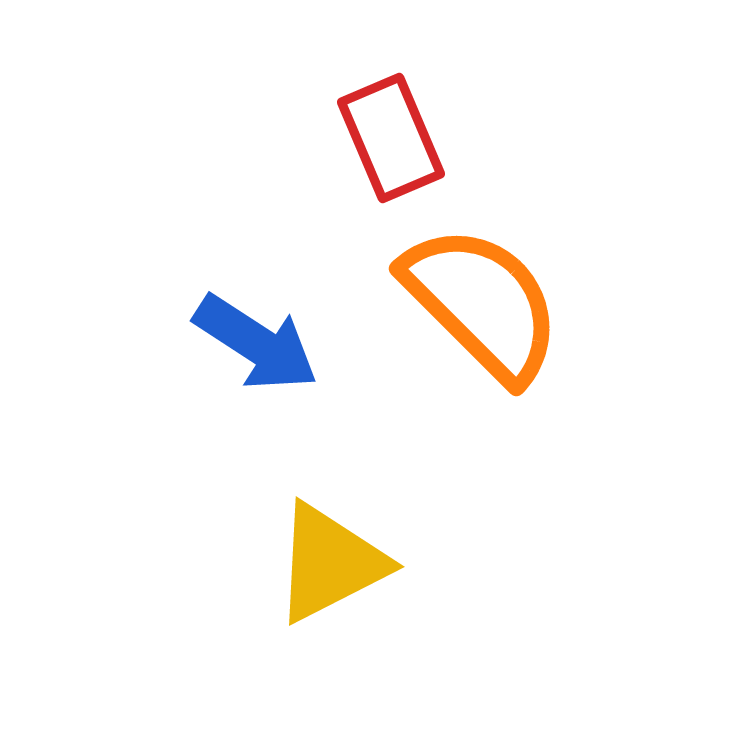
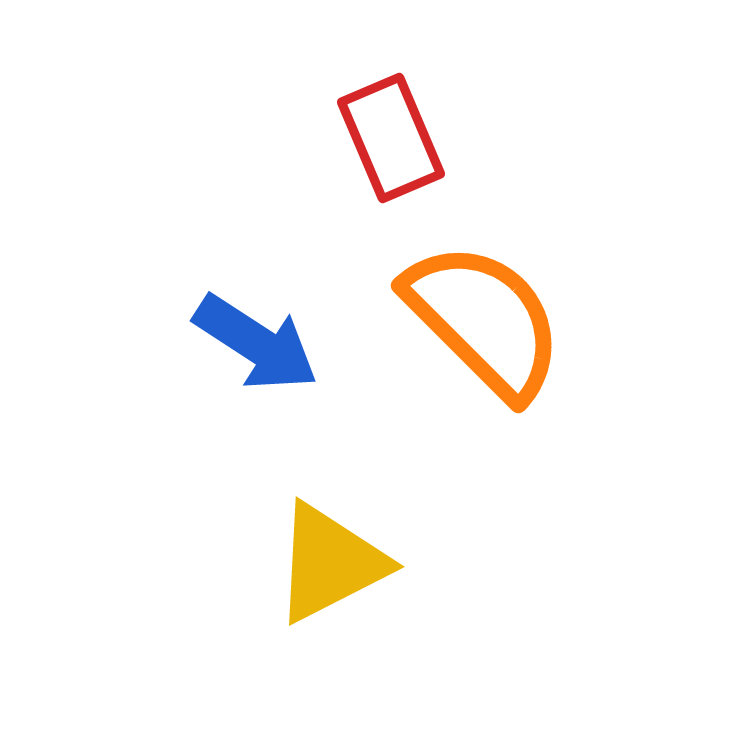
orange semicircle: moved 2 px right, 17 px down
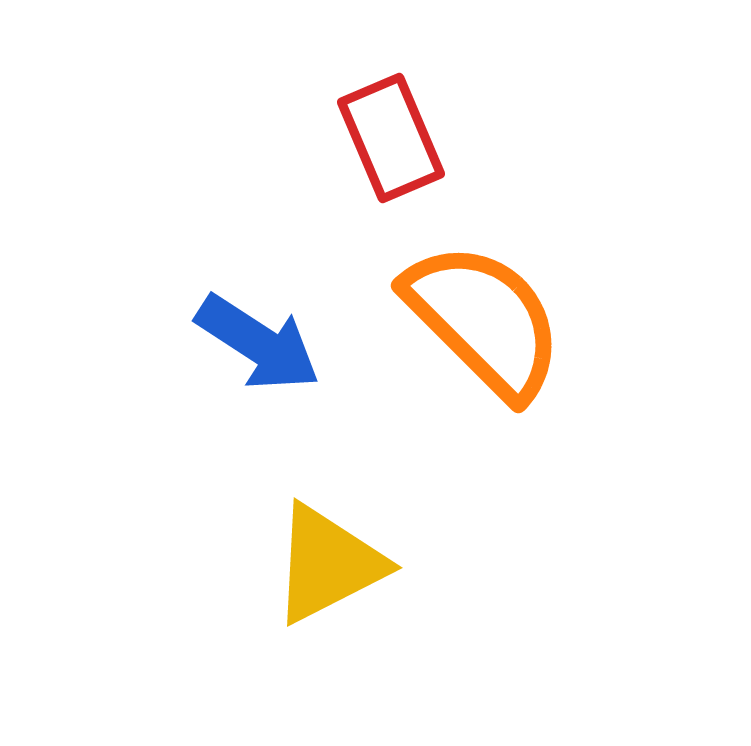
blue arrow: moved 2 px right
yellow triangle: moved 2 px left, 1 px down
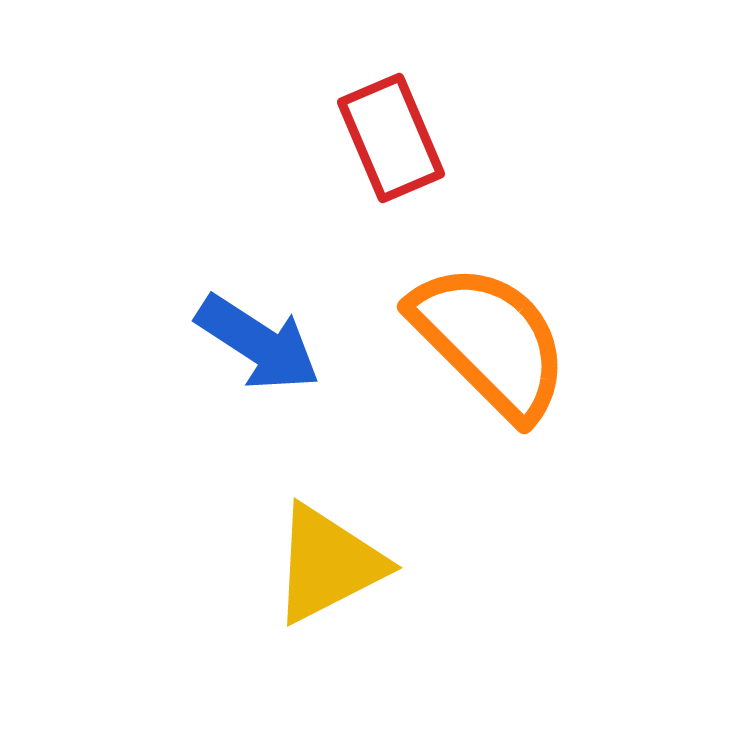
orange semicircle: moved 6 px right, 21 px down
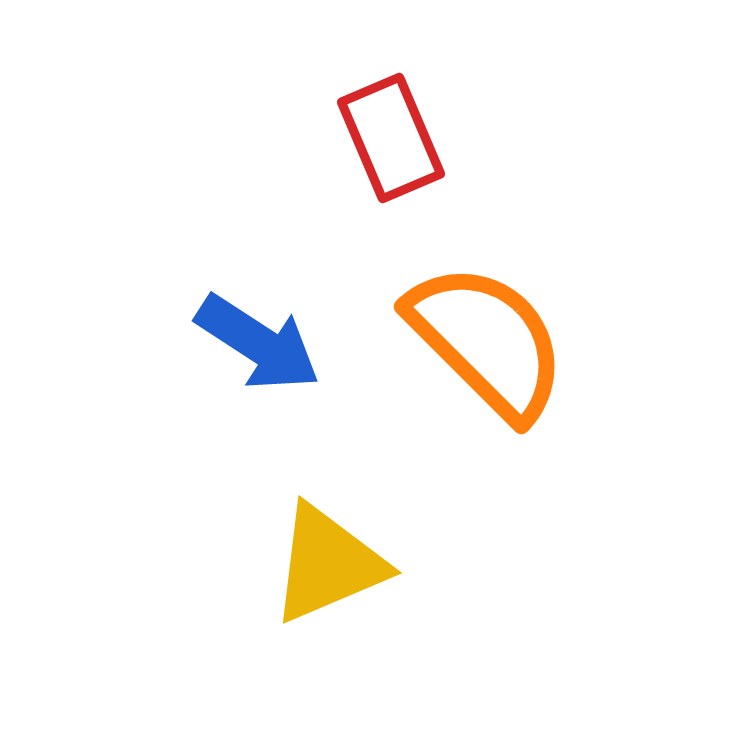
orange semicircle: moved 3 px left
yellow triangle: rotated 4 degrees clockwise
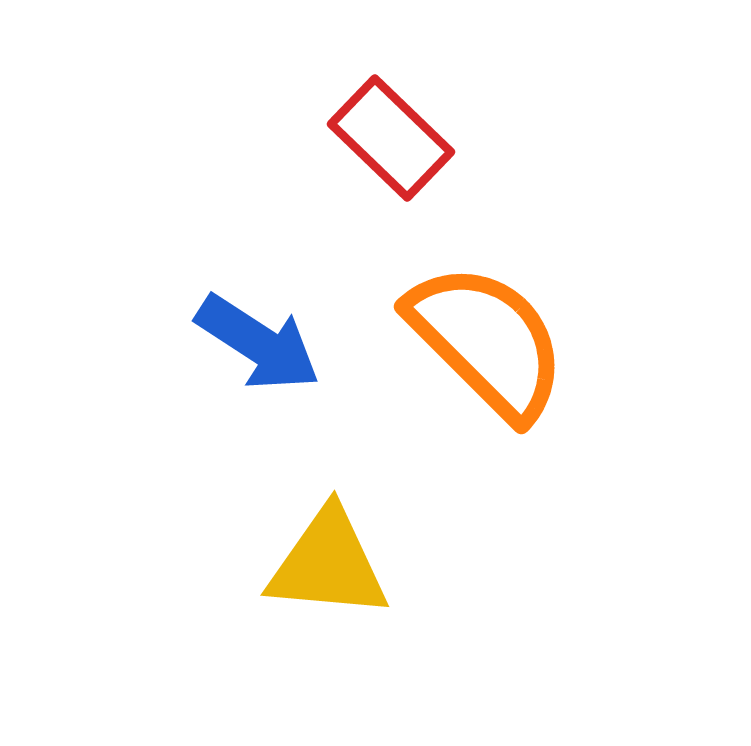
red rectangle: rotated 23 degrees counterclockwise
yellow triangle: rotated 28 degrees clockwise
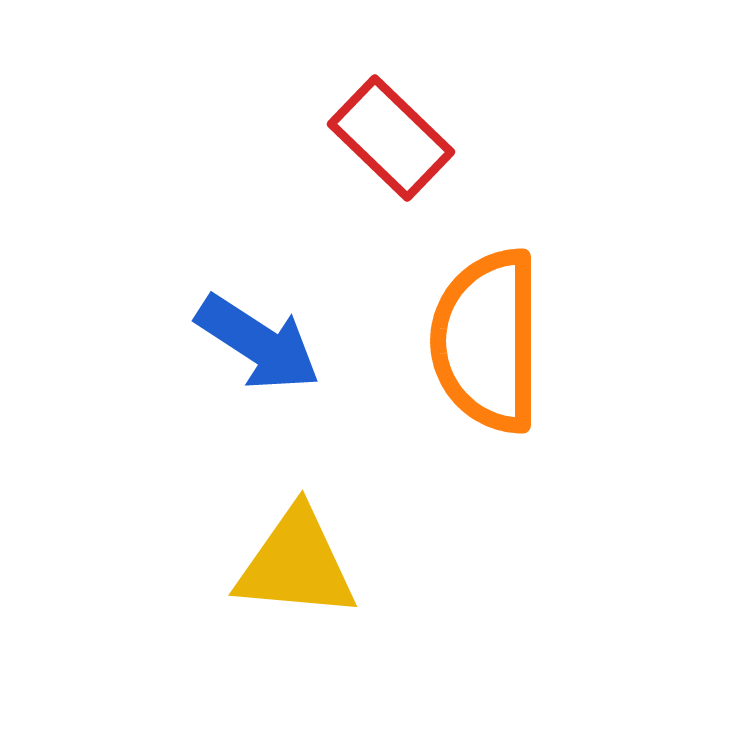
orange semicircle: rotated 135 degrees counterclockwise
yellow triangle: moved 32 px left
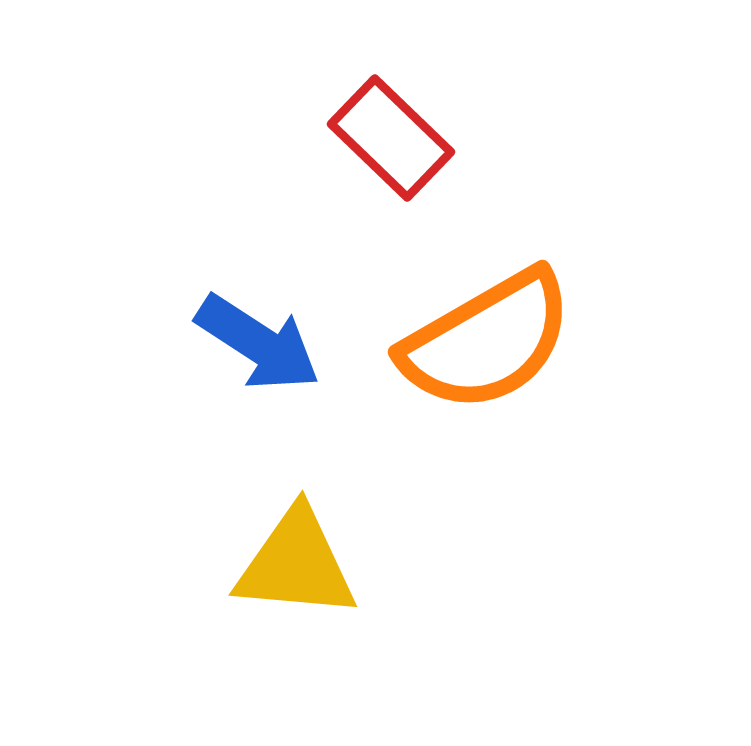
orange semicircle: rotated 120 degrees counterclockwise
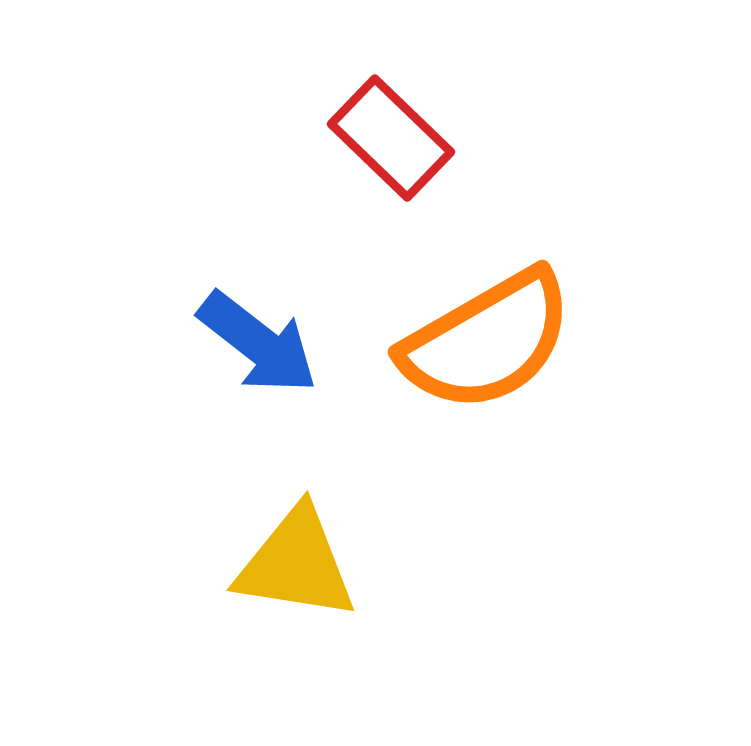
blue arrow: rotated 5 degrees clockwise
yellow triangle: rotated 4 degrees clockwise
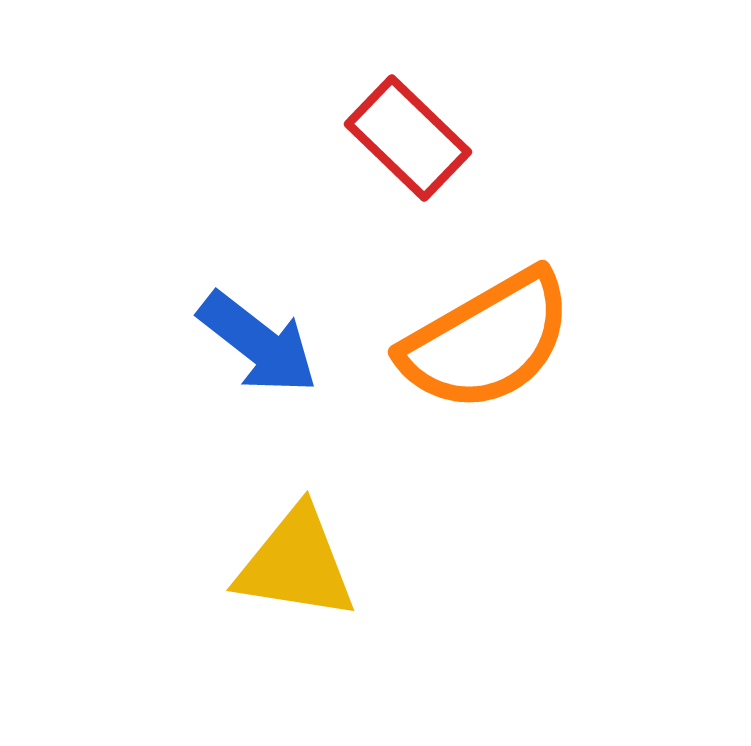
red rectangle: moved 17 px right
